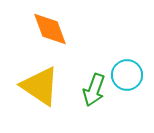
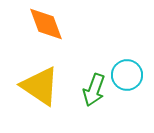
orange diamond: moved 4 px left, 5 px up
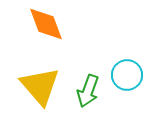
yellow triangle: rotated 15 degrees clockwise
green arrow: moved 6 px left, 1 px down
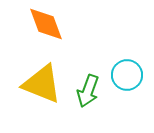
yellow triangle: moved 2 px right, 2 px up; rotated 27 degrees counterclockwise
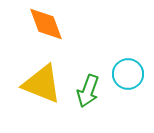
cyan circle: moved 1 px right, 1 px up
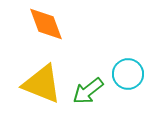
green arrow: rotated 32 degrees clockwise
